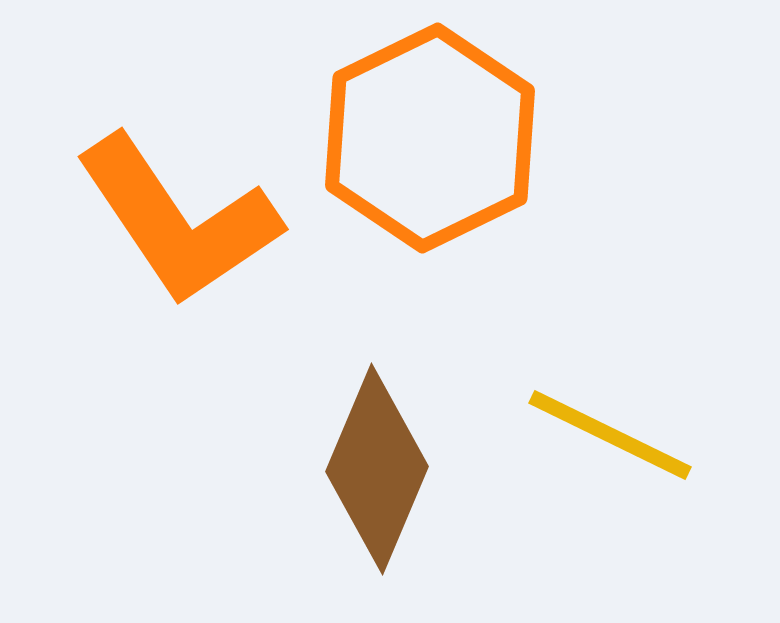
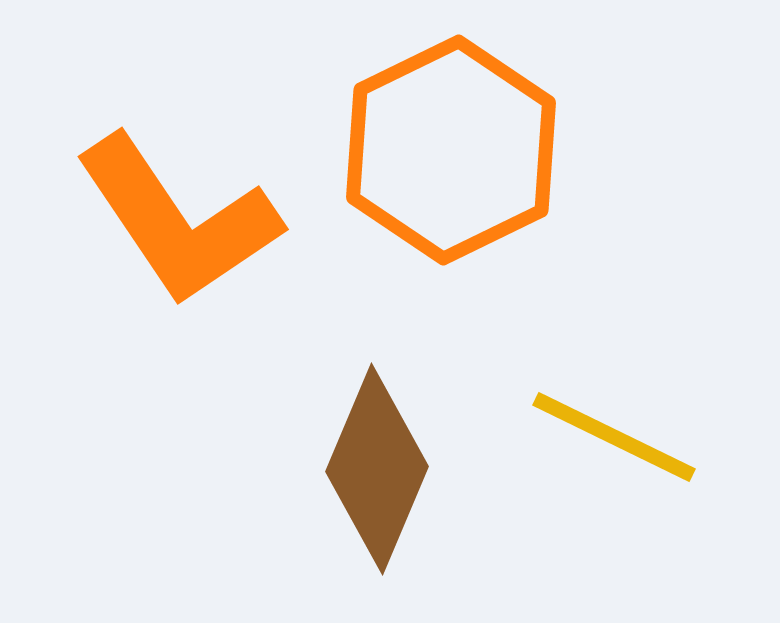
orange hexagon: moved 21 px right, 12 px down
yellow line: moved 4 px right, 2 px down
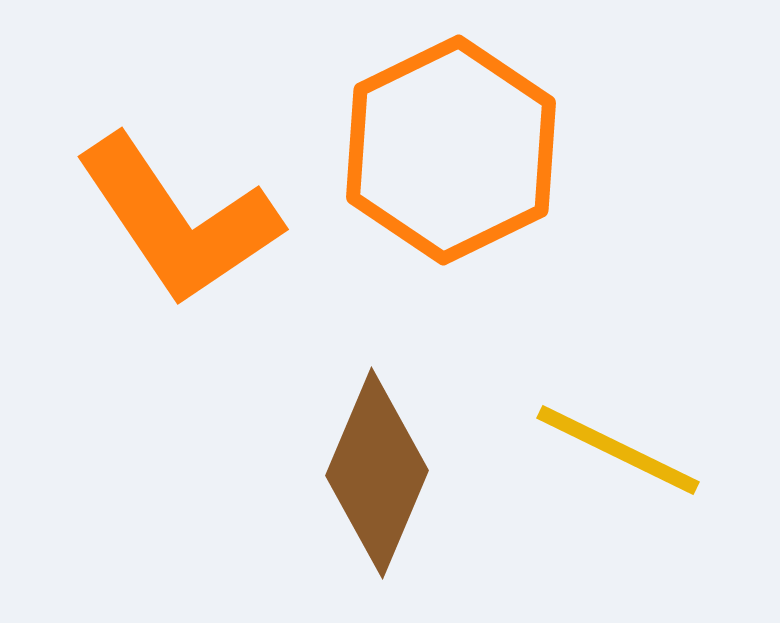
yellow line: moved 4 px right, 13 px down
brown diamond: moved 4 px down
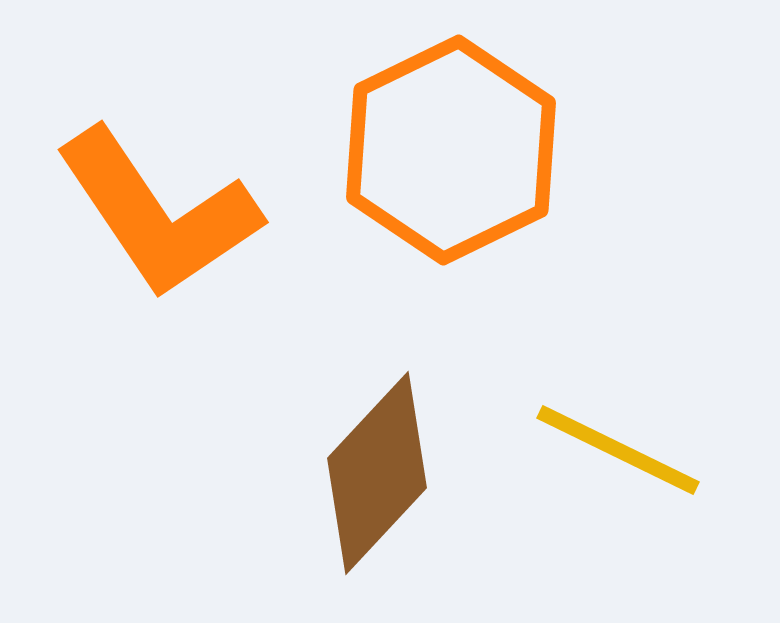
orange L-shape: moved 20 px left, 7 px up
brown diamond: rotated 20 degrees clockwise
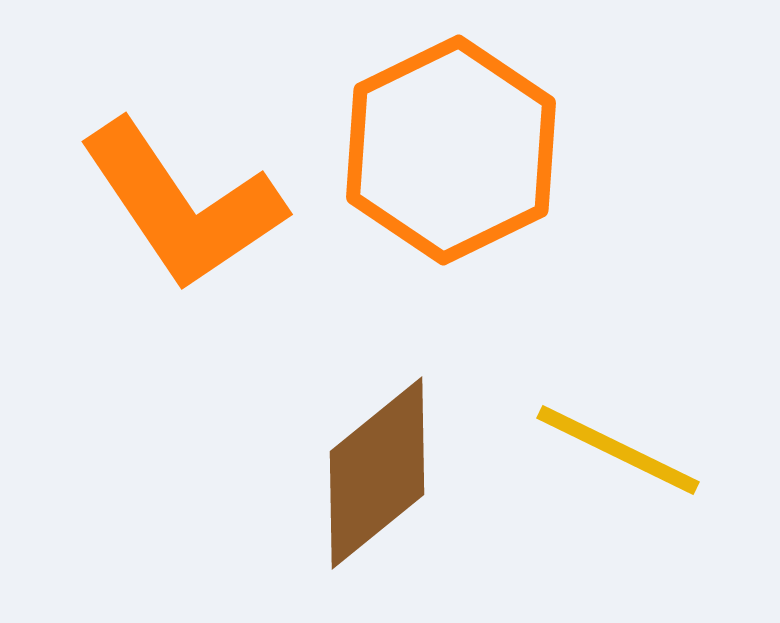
orange L-shape: moved 24 px right, 8 px up
brown diamond: rotated 8 degrees clockwise
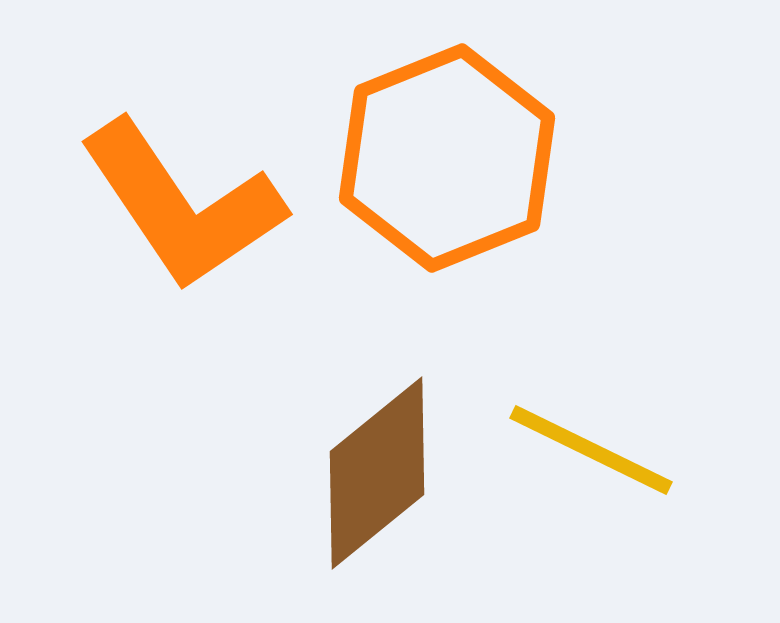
orange hexagon: moved 4 px left, 8 px down; rotated 4 degrees clockwise
yellow line: moved 27 px left
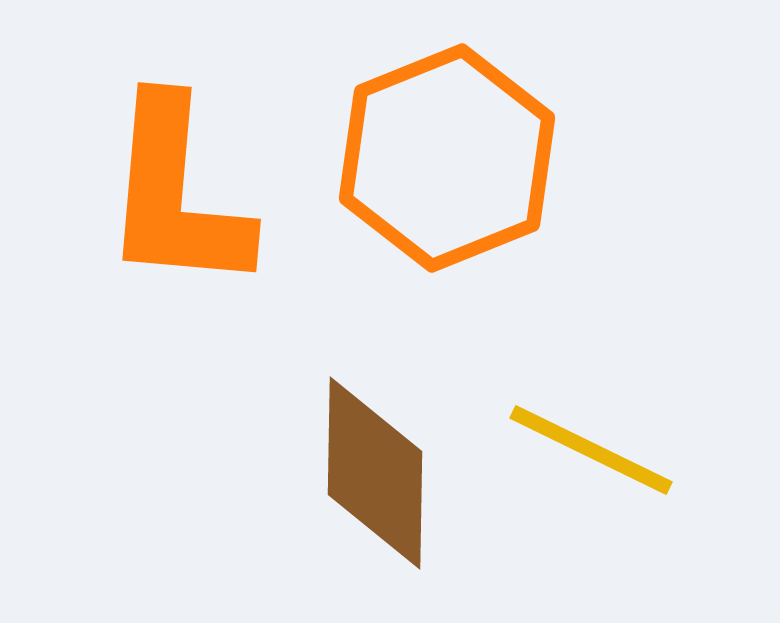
orange L-shape: moved 6 px left, 10 px up; rotated 39 degrees clockwise
brown diamond: moved 2 px left; rotated 50 degrees counterclockwise
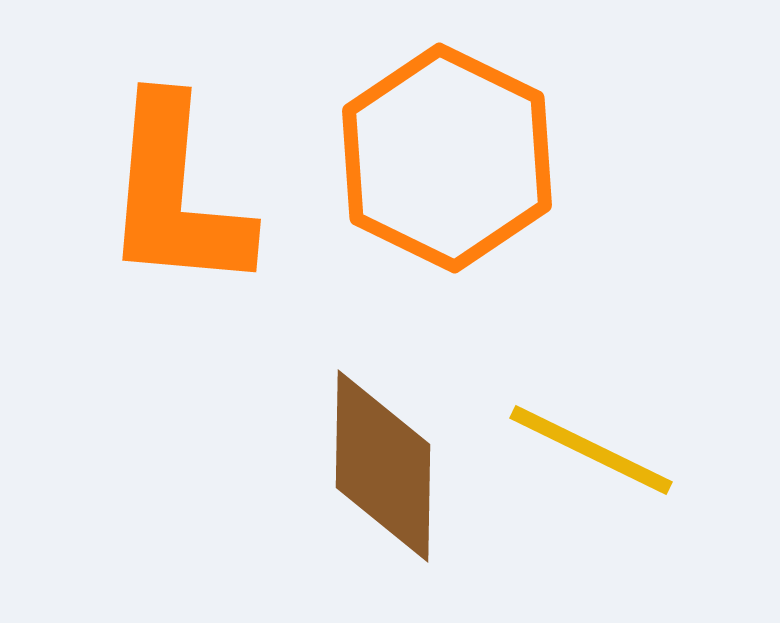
orange hexagon: rotated 12 degrees counterclockwise
brown diamond: moved 8 px right, 7 px up
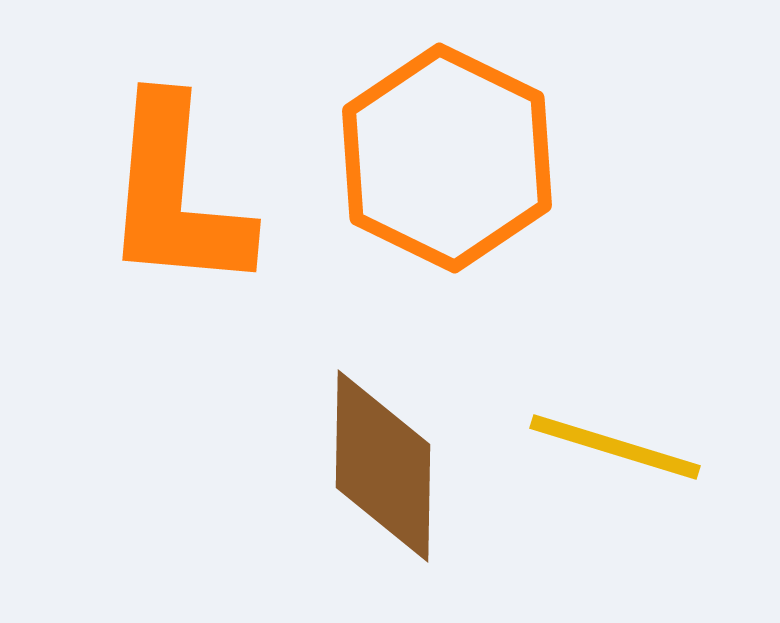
yellow line: moved 24 px right, 3 px up; rotated 9 degrees counterclockwise
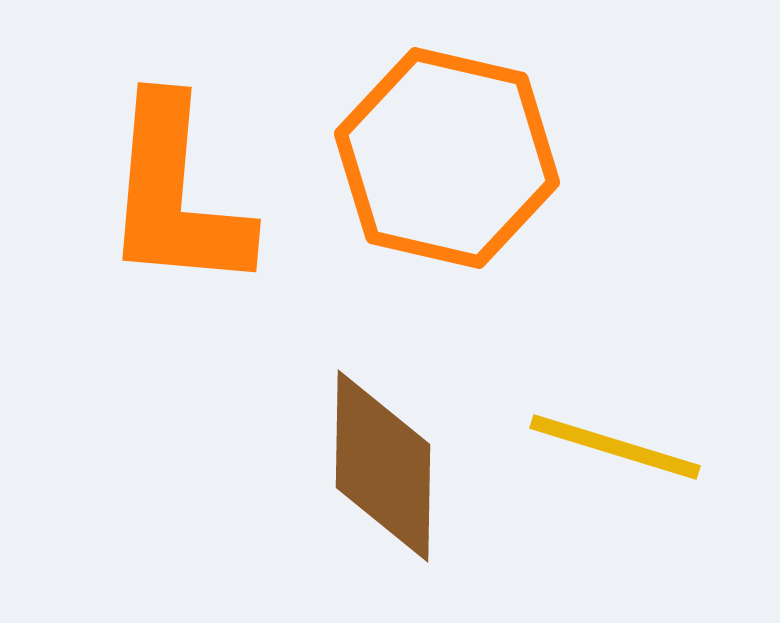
orange hexagon: rotated 13 degrees counterclockwise
